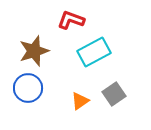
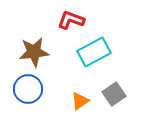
brown star: moved 1 px down; rotated 12 degrees clockwise
blue circle: moved 1 px down
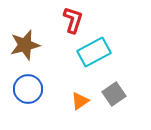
red L-shape: moved 2 px right; rotated 88 degrees clockwise
brown star: moved 9 px left, 7 px up; rotated 8 degrees counterclockwise
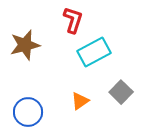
blue circle: moved 23 px down
gray square: moved 7 px right, 2 px up; rotated 10 degrees counterclockwise
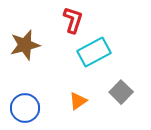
orange triangle: moved 2 px left
blue circle: moved 3 px left, 4 px up
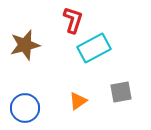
cyan rectangle: moved 4 px up
gray square: rotated 35 degrees clockwise
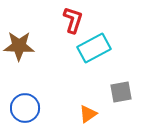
brown star: moved 6 px left, 1 px down; rotated 16 degrees clockwise
orange triangle: moved 10 px right, 13 px down
